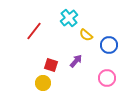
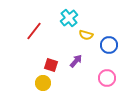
yellow semicircle: rotated 24 degrees counterclockwise
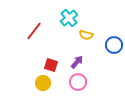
blue circle: moved 5 px right
purple arrow: moved 1 px right, 1 px down
pink circle: moved 29 px left, 4 px down
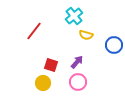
cyan cross: moved 5 px right, 2 px up
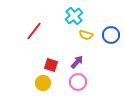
blue circle: moved 3 px left, 10 px up
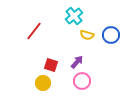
yellow semicircle: moved 1 px right
pink circle: moved 4 px right, 1 px up
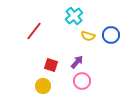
yellow semicircle: moved 1 px right, 1 px down
yellow circle: moved 3 px down
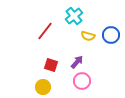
red line: moved 11 px right
yellow circle: moved 1 px down
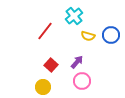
red square: rotated 24 degrees clockwise
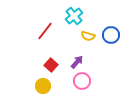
yellow circle: moved 1 px up
